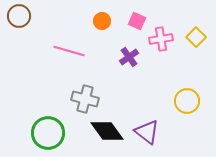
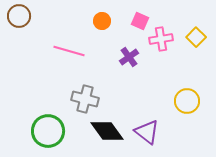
pink square: moved 3 px right
green circle: moved 2 px up
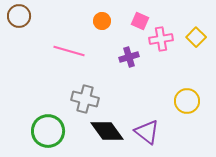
purple cross: rotated 18 degrees clockwise
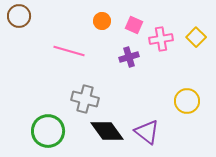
pink square: moved 6 px left, 4 px down
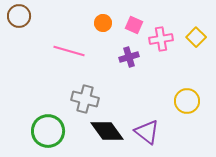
orange circle: moved 1 px right, 2 px down
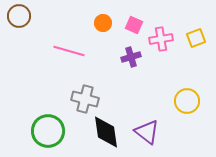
yellow square: moved 1 px down; rotated 24 degrees clockwise
purple cross: moved 2 px right
black diamond: moved 1 px left, 1 px down; rotated 28 degrees clockwise
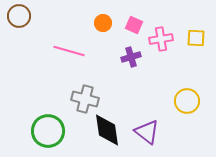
yellow square: rotated 24 degrees clockwise
black diamond: moved 1 px right, 2 px up
